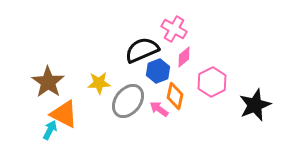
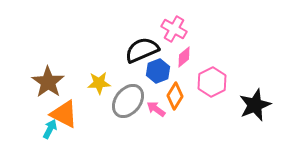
orange diamond: rotated 20 degrees clockwise
pink arrow: moved 3 px left
cyan arrow: moved 1 px up
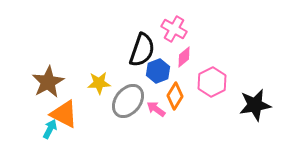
black semicircle: rotated 132 degrees clockwise
brown star: rotated 8 degrees clockwise
black star: rotated 12 degrees clockwise
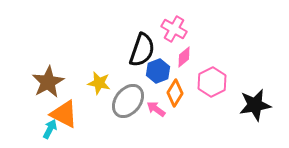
yellow star: rotated 15 degrees clockwise
orange diamond: moved 3 px up
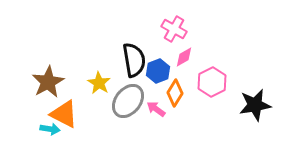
black semicircle: moved 8 px left, 10 px down; rotated 28 degrees counterclockwise
pink diamond: rotated 10 degrees clockwise
yellow star: rotated 20 degrees clockwise
cyan arrow: rotated 72 degrees clockwise
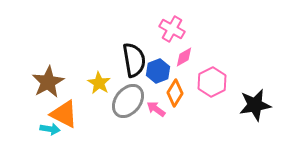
pink cross: moved 2 px left
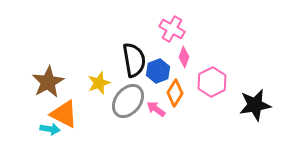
pink diamond: rotated 40 degrees counterclockwise
yellow star: rotated 20 degrees clockwise
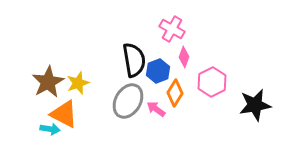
yellow star: moved 21 px left
gray ellipse: rotated 8 degrees counterclockwise
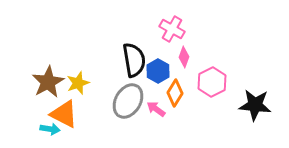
blue hexagon: rotated 10 degrees counterclockwise
black star: rotated 16 degrees clockwise
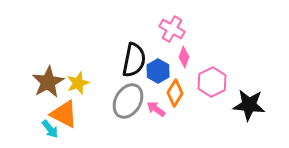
black semicircle: rotated 20 degrees clockwise
black star: moved 6 px left
cyan arrow: rotated 42 degrees clockwise
